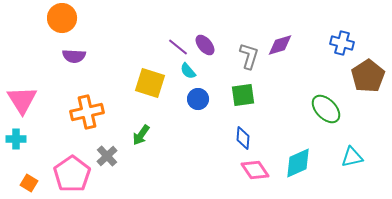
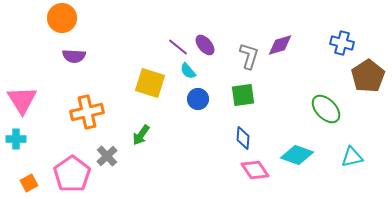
cyan diamond: moved 1 px left, 8 px up; rotated 44 degrees clockwise
orange square: rotated 30 degrees clockwise
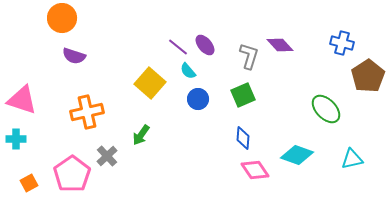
purple diamond: rotated 64 degrees clockwise
purple semicircle: rotated 15 degrees clockwise
yellow square: rotated 24 degrees clockwise
green square: rotated 15 degrees counterclockwise
pink triangle: rotated 40 degrees counterclockwise
cyan triangle: moved 2 px down
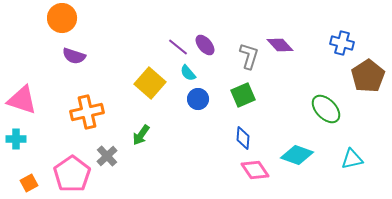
cyan semicircle: moved 2 px down
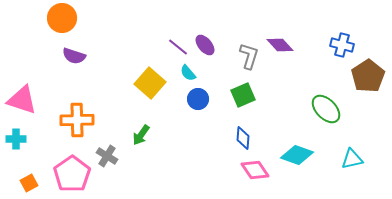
blue cross: moved 2 px down
orange cross: moved 10 px left, 8 px down; rotated 12 degrees clockwise
gray cross: rotated 15 degrees counterclockwise
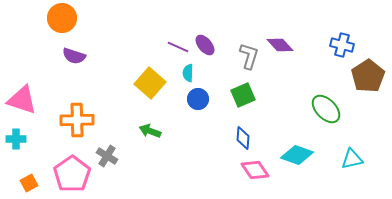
purple line: rotated 15 degrees counterclockwise
cyan semicircle: rotated 42 degrees clockwise
green arrow: moved 9 px right, 4 px up; rotated 75 degrees clockwise
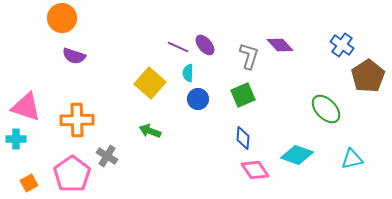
blue cross: rotated 20 degrees clockwise
pink triangle: moved 4 px right, 7 px down
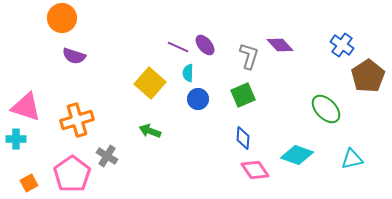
orange cross: rotated 16 degrees counterclockwise
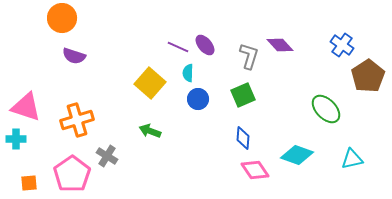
orange square: rotated 24 degrees clockwise
